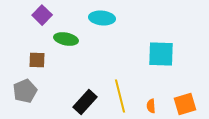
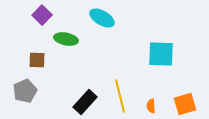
cyan ellipse: rotated 25 degrees clockwise
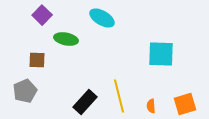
yellow line: moved 1 px left
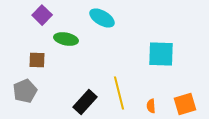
yellow line: moved 3 px up
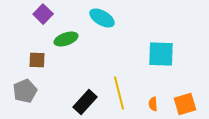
purple square: moved 1 px right, 1 px up
green ellipse: rotated 30 degrees counterclockwise
orange semicircle: moved 2 px right, 2 px up
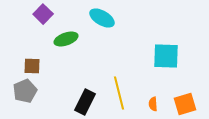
cyan square: moved 5 px right, 2 px down
brown square: moved 5 px left, 6 px down
black rectangle: rotated 15 degrees counterclockwise
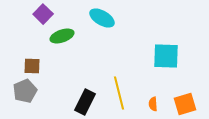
green ellipse: moved 4 px left, 3 px up
